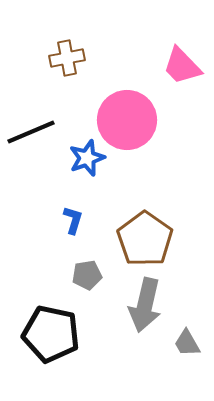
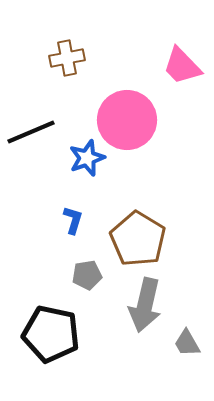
brown pentagon: moved 7 px left; rotated 4 degrees counterclockwise
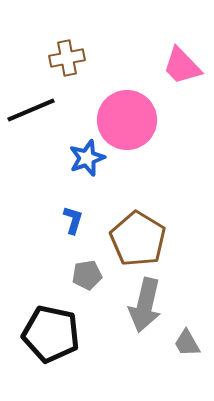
black line: moved 22 px up
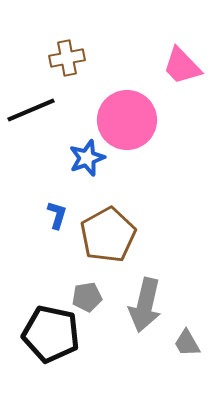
blue L-shape: moved 16 px left, 5 px up
brown pentagon: moved 30 px left, 4 px up; rotated 12 degrees clockwise
gray pentagon: moved 22 px down
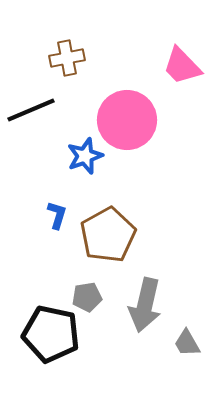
blue star: moved 2 px left, 2 px up
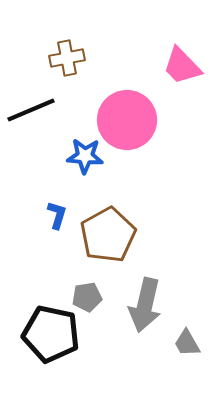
blue star: rotated 24 degrees clockwise
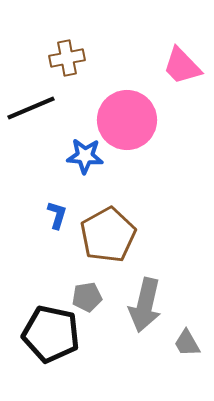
black line: moved 2 px up
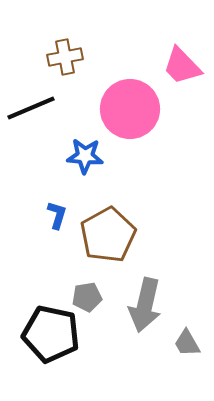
brown cross: moved 2 px left, 1 px up
pink circle: moved 3 px right, 11 px up
